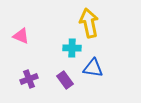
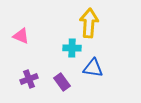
yellow arrow: rotated 16 degrees clockwise
purple rectangle: moved 3 px left, 2 px down
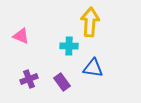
yellow arrow: moved 1 px right, 1 px up
cyan cross: moved 3 px left, 2 px up
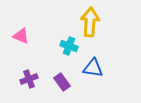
cyan cross: rotated 18 degrees clockwise
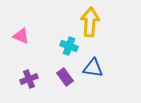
purple rectangle: moved 3 px right, 5 px up
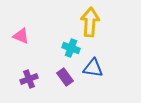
cyan cross: moved 2 px right, 2 px down
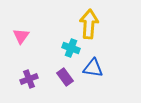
yellow arrow: moved 1 px left, 2 px down
pink triangle: rotated 42 degrees clockwise
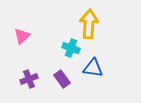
pink triangle: moved 1 px right; rotated 12 degrees clockwise
purple rectangle: moved 3 px left, 2 px down
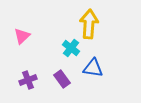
cyan cross: rotated 18 degrees clockwise
purple cross: moved 1 px left, 1 px down
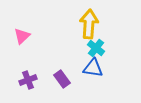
cyan cross: moved 25 px right
